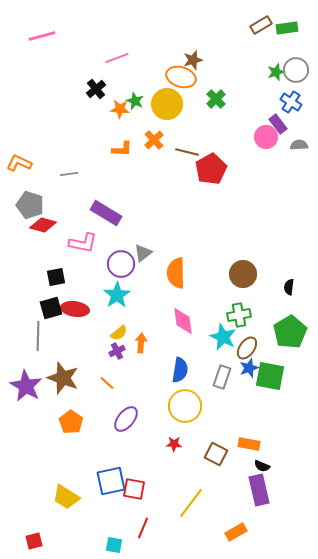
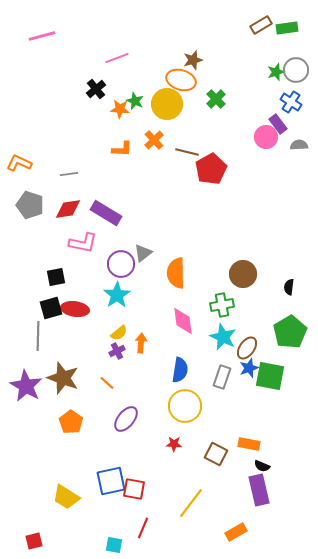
orange ellipse at (181, 77): moved 3 px down
red diamond at (43, 225): moved 25 px right, 16 px up; rotated 24 degrees counterclockwise
green cross at (239, 315): moved 17 px left, 10 px up
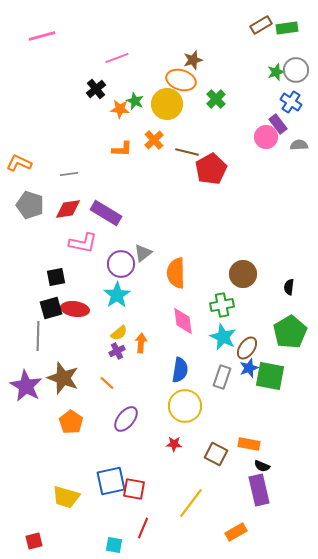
yellow trapezoid at (66, 497): rotated 16 degrees counterclockwise
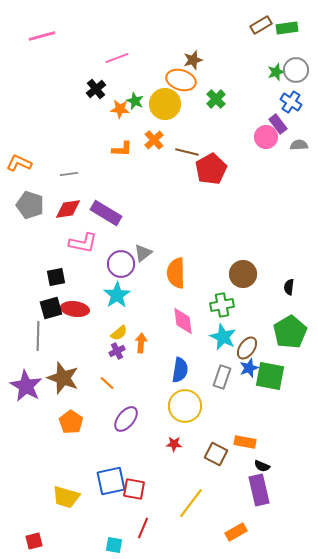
yellow circle at (167, 104): moved 2 px left
orange rectangle at (249, 444): moved 4 px left, 2 px up
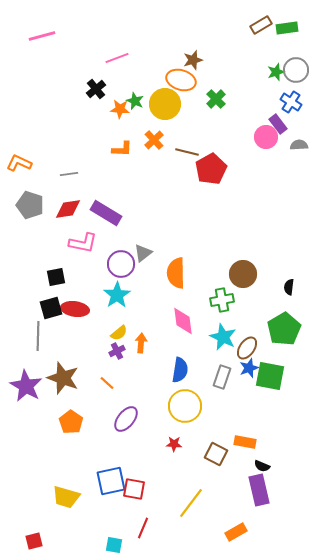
green cross at (222, 305): moved 5 px up
green pentagon at (290, 332): moved 6 px left, 3 px up
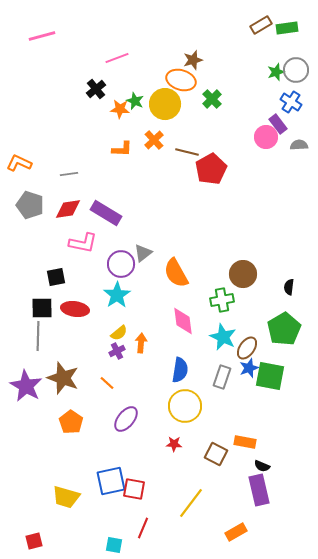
green cross at (216, 99): moved 4 px left
orange semicircle at (176, 273): rotated 28 degrees counterclockwise
black square at (51, 308): moved 9 px left; rotated 15 degrees clockwise
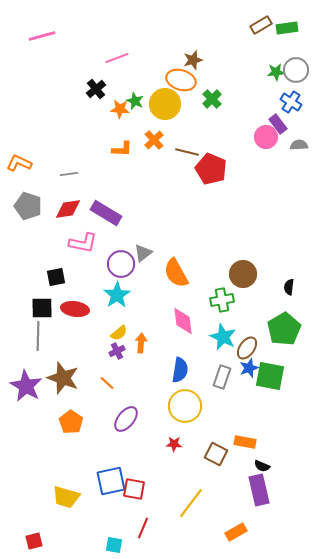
green star at (276, 72): rotated 12 degrees clockwise
red pentagon at (211, 169): rotated 20 degrees counterclockwise
gray pentagon at (30, 205): moved 2 px left, 1 px down
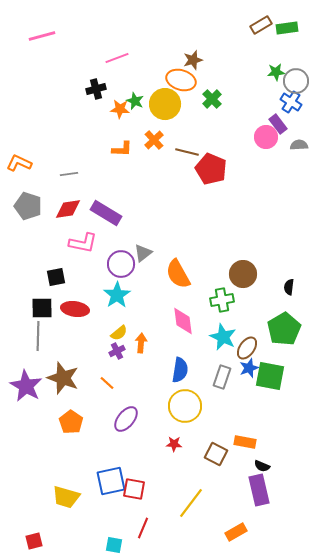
gray circle at (296, 70): moved 11 px down
black cross at (96, 89): rotated 24 degrees clockwise
orange semicircle at (176, 273): moved 2 px right, 1 px down
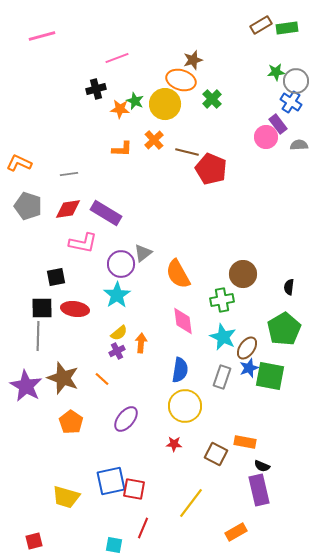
orange line at (107, 383): moved 5 px left, 4 px up
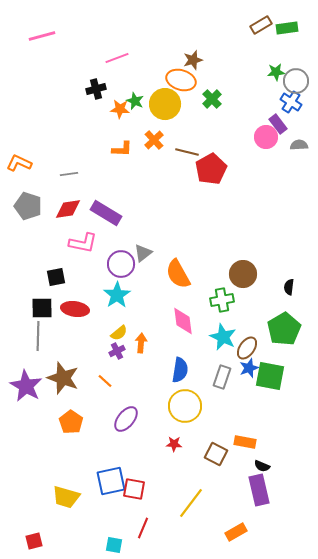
red pentagon at (211, 169): rotated 20 degrees clockwise
orange line at (102, 379): moved 3 px right, 2 px down
